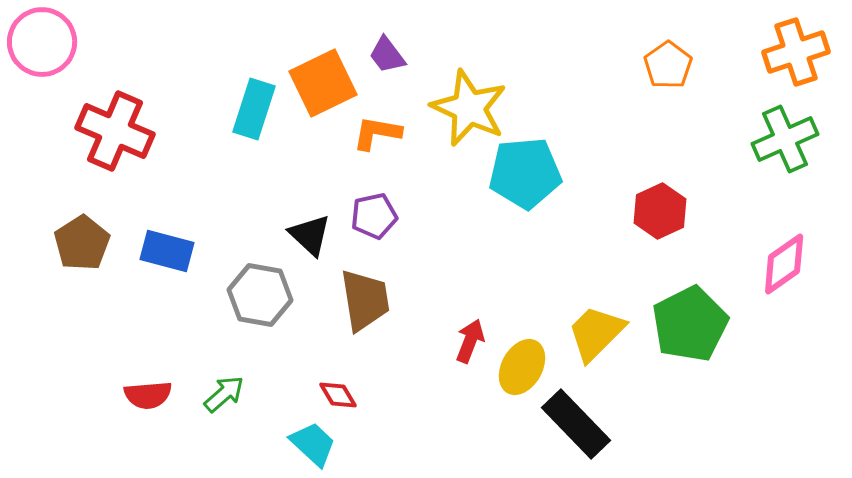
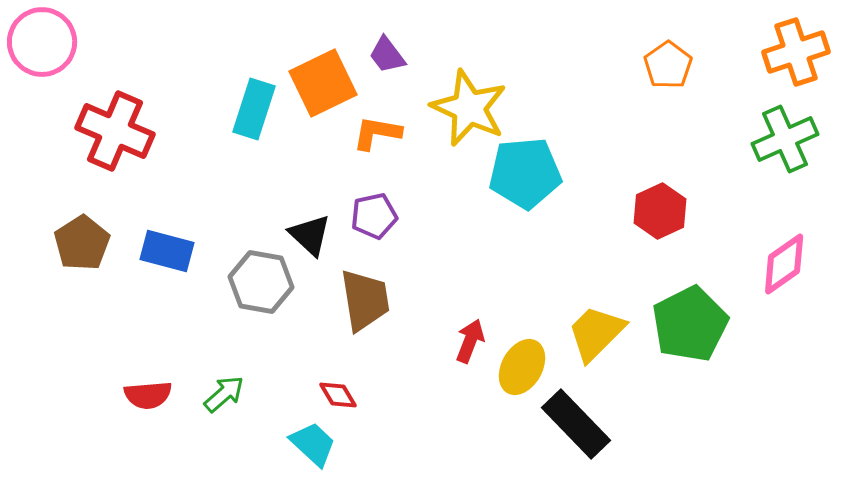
gray hexagon: moved 1 px right, 13 px up
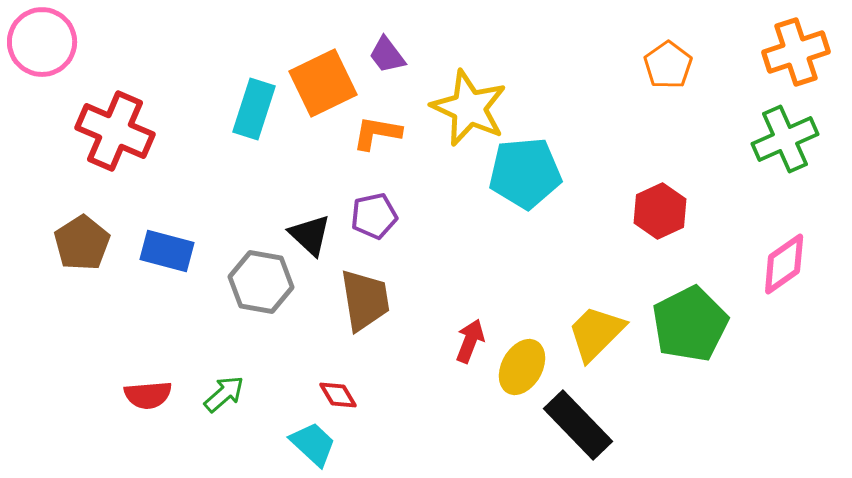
black rectangle: moved 2 px right, 1 px down
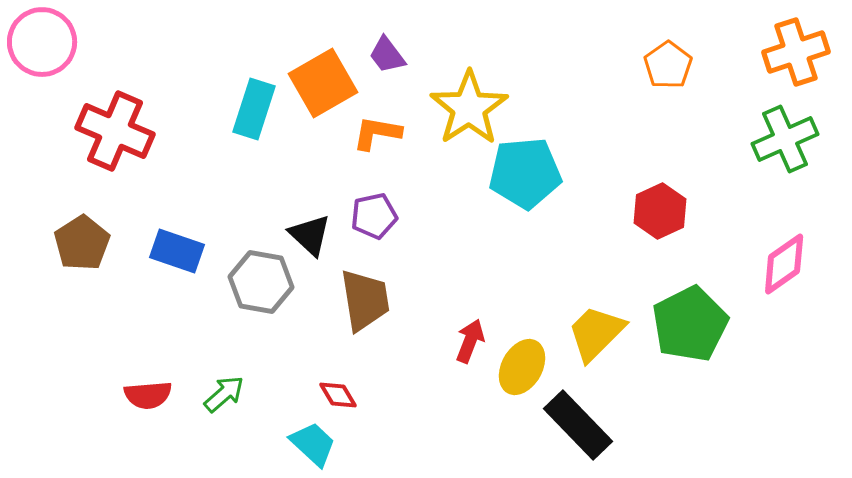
orange square: rotated 4 degrees counterclockwise
yellow star: rotated 14 degrees clockwise
blue rectangle: moved 10 px right; rotated 4 degrees clockwise
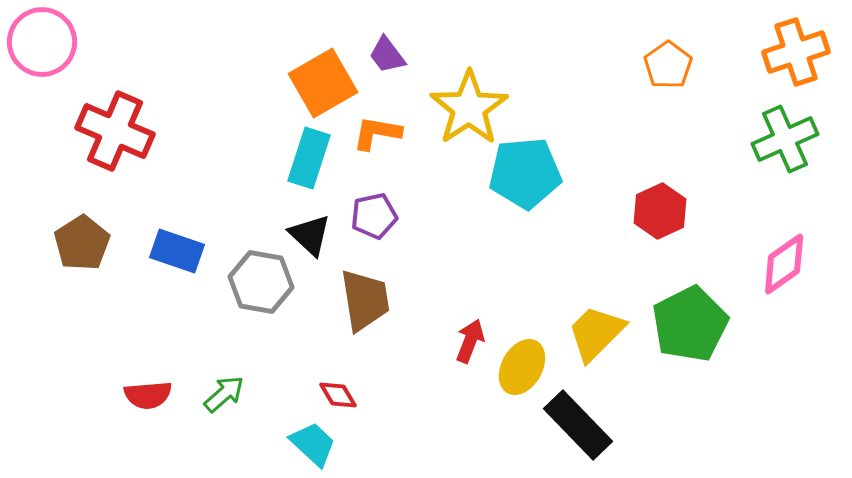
cyan rectangle: moved 55 px right, 49 px down
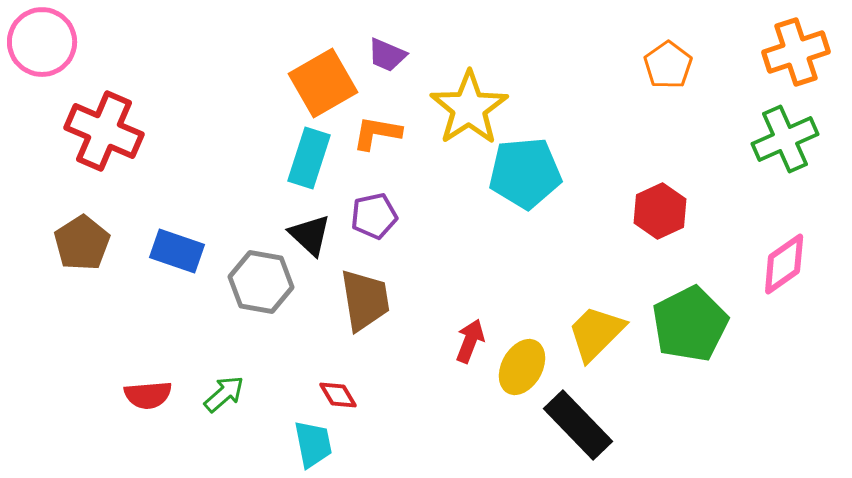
purple trapezoid: rotated 30 degrees counterclockwise
red cross: moved 11 px left
cyan trapezoid: rotated 36 degrees clockwise
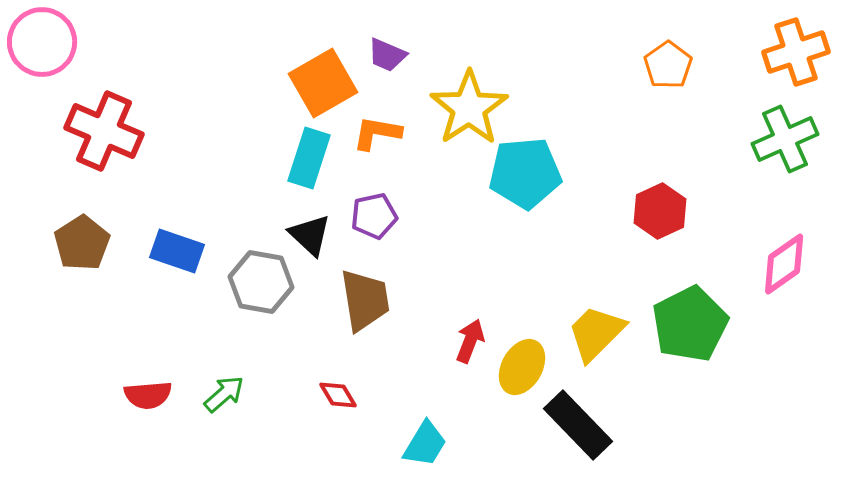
cyan trapezoid: moved 112 px right; rotated 42 degrees clockwise
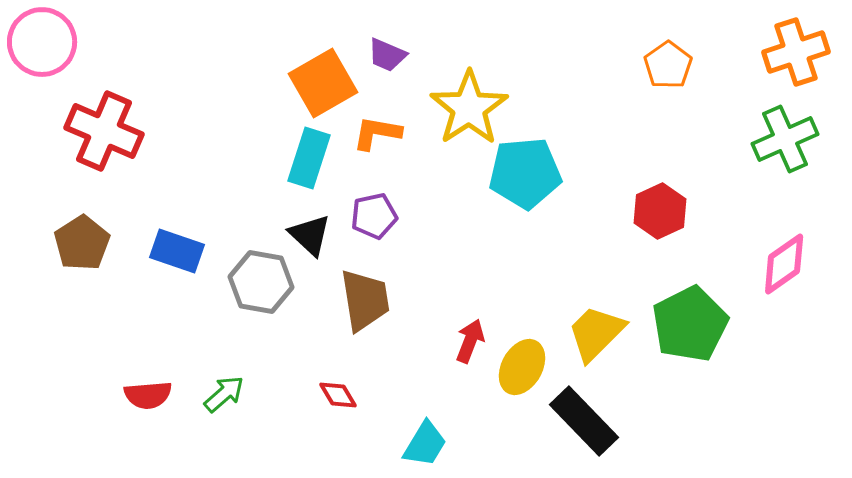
black rectangle: moved 6 px right, 4 px up
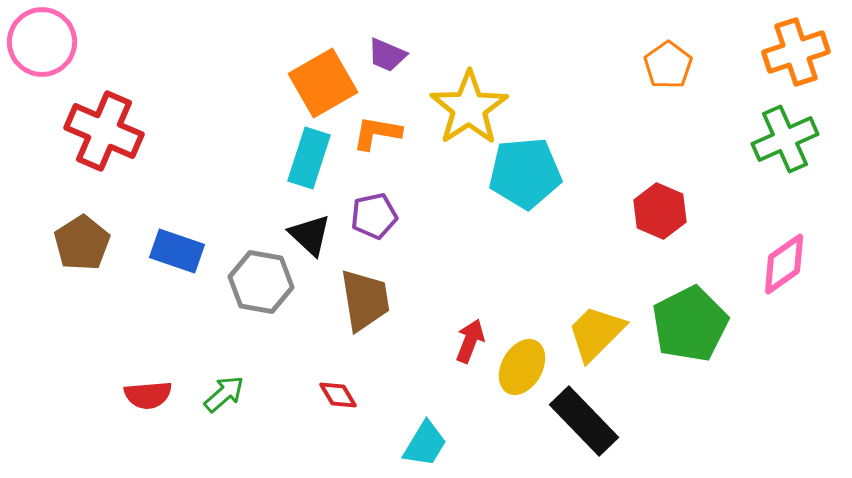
red hexagon: rotated 12 degrees counterclockwise
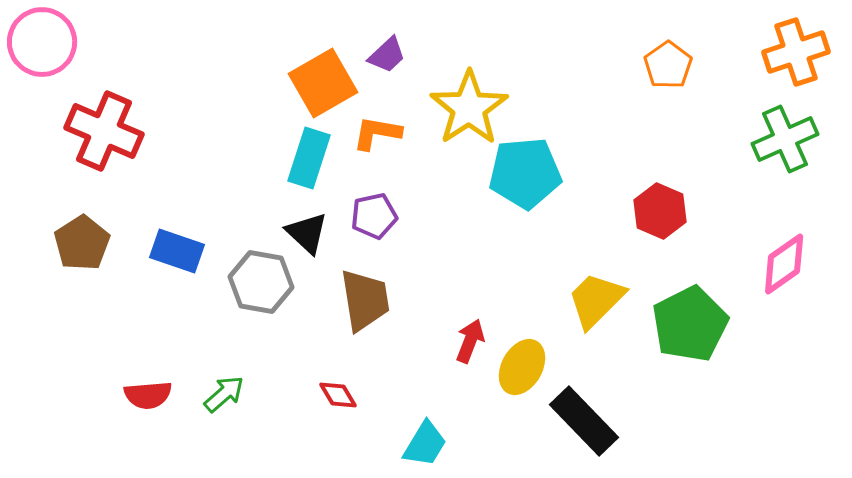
purple trapezoid: rotated 66 degrees counterclockwise
black triangle: moved 3 px left, 2 px up
yellow trapezoid: moved 33 px up
